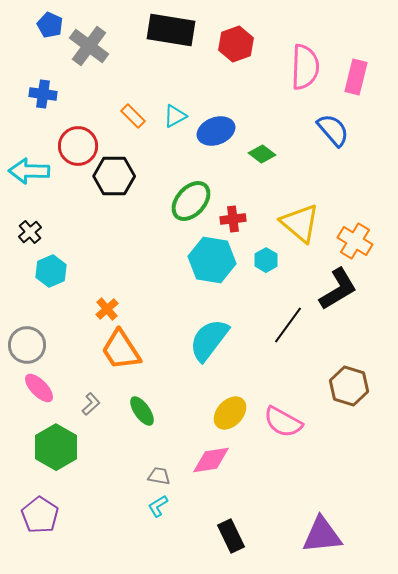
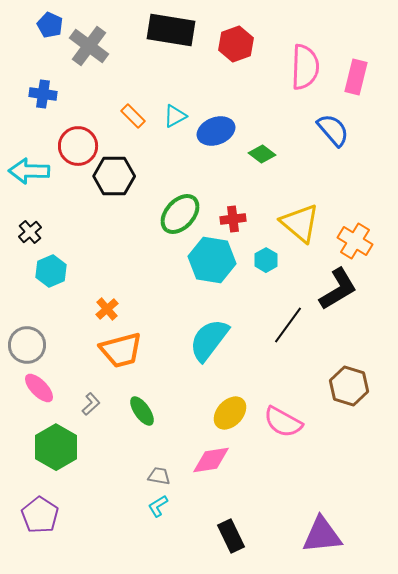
green ellipse at (191, 201): moved 11 px left, 13 px down
orange trapezoid at (121, 350): rotated 72 degrees counterclockwise
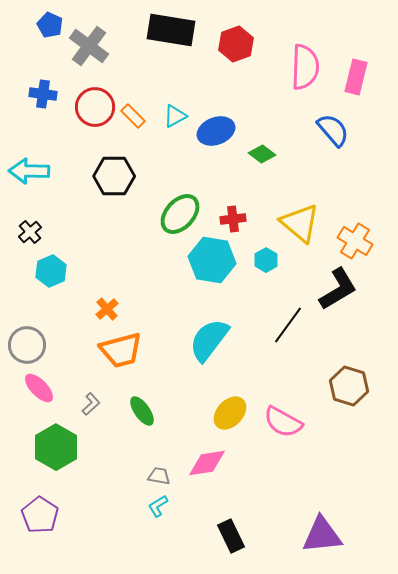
red circle at (78, 146): moved 17 px right, 39 px up
pink diamond at (211, 460): moved 4 px left, 3 px down
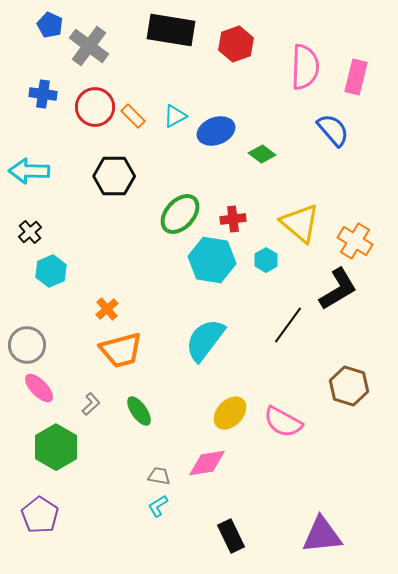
cyan semicircle at (209, 340): moved 4 px left
green ellipse at (142, 411): moved 3 px left
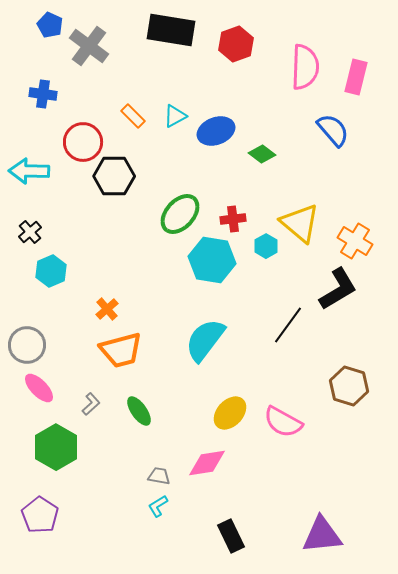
red circle at (95, 107): moved 12 px left, 35 px down
cyan hexagon at (266, 260): moved 14 px up
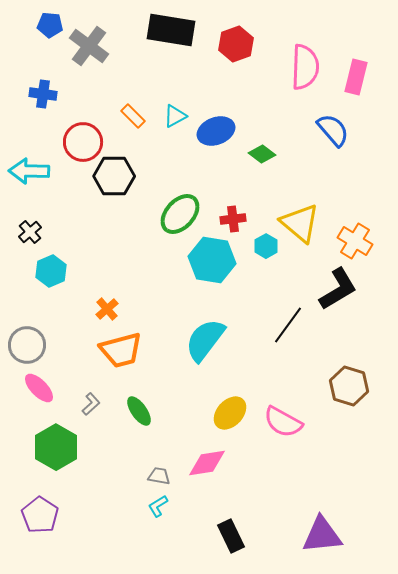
blue pentagon at (50, 25): rotated 20 degrees counterclockwise
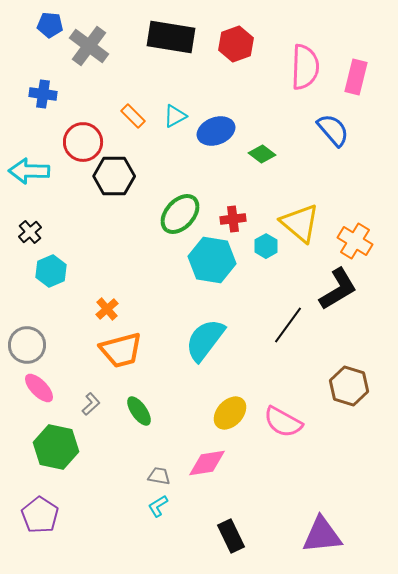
black rectangle at (171, 30): moved 7 px down
green hexagon at (56, 447): rotated 18 degrees counterclockwise
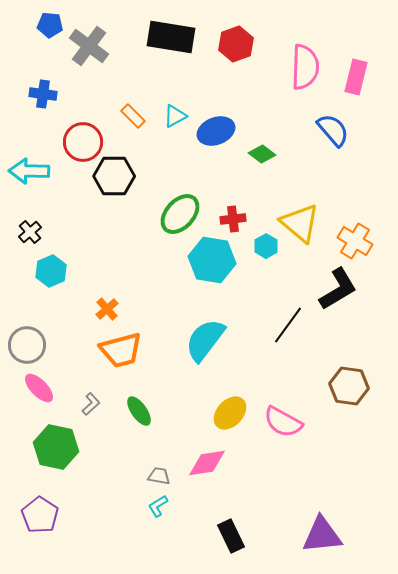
brown hexagon at (349, 386): rotated 9 degrees counterclockwise
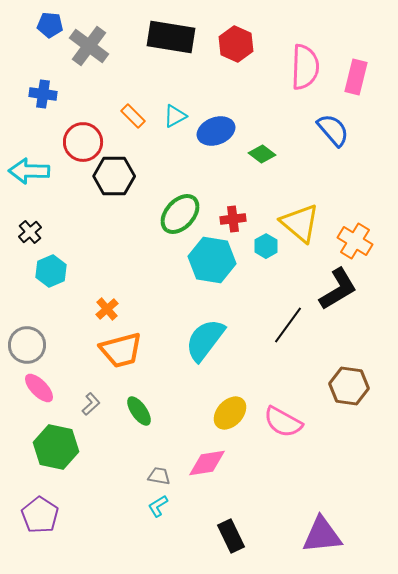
red hexagon at (236, 44): rotated 16 degrees counterclockwise
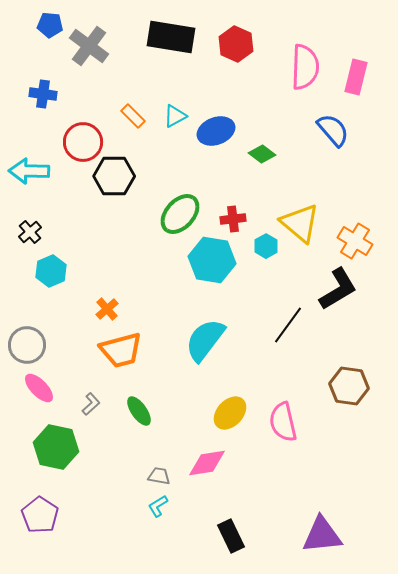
pink semicircle at (283, 422): rotated 48 degrees clockwise
